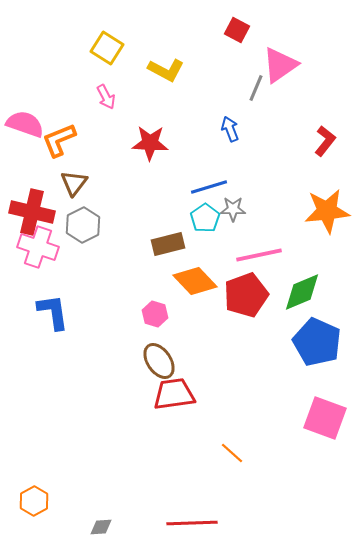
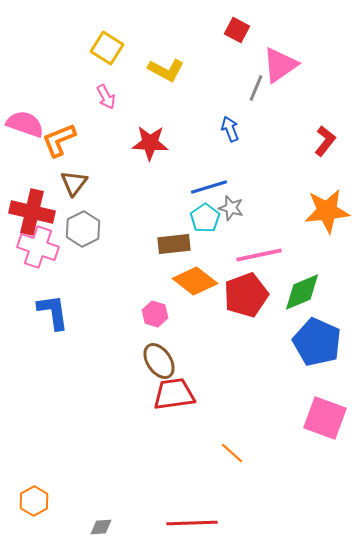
gray star: moved 2 px left, 1 px up; rotated 15 degrees clockwise
gray hexagon: moved 4 px down
brown rectangle: moved 6 px right; rotated 8 degrees clockwise
orange diamond: rotated 9 degrees counterclockwise
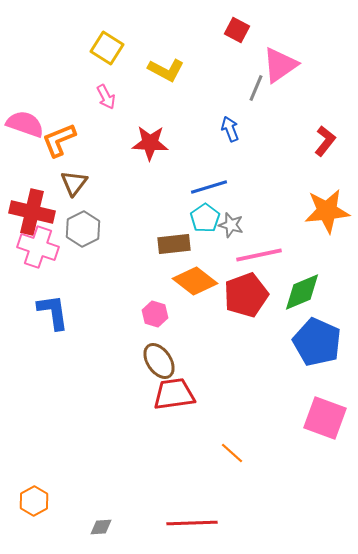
gray star: moved 17 px down
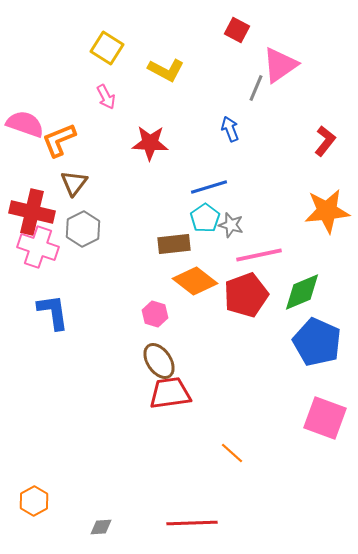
red trapezoid: moved 4 px left, 1 px up
